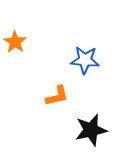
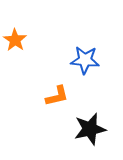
orange star: moved 2 px up
black star: moved 1 px left, 1 px up
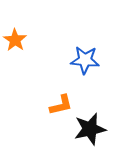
orange L-shape: moved 4 px right, 9 px down
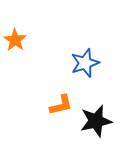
blue star: moved 3 px down; rotated 24 degrees counterclockwise
black star: moved 6 px right, 8 px up
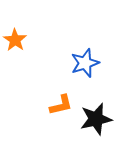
black star: moved 2 px up
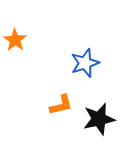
black star: moved 3 px right
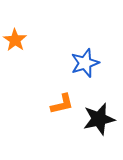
orange L-shape: moved 1 px right, 1 px up
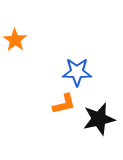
blue star: moved 8 px left, 9 px down; rotated 20 degrees clockwise
orange L-shape: moved 2 px right
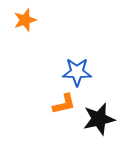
orange star: moved 10 px right, 20 px up; rotated 20 degrees clockwise
